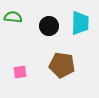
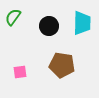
green semicircle: rotated 60 degrees counterclockwise
cyan trapezoid: moved 2 px right
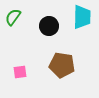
cyan trapezoid: moved 6 px up
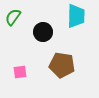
cyan trapezoid: moved 6 px left, 1 px up
black circle: moved 6 px left, 6 px down
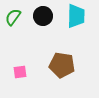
black circle: moved 16 px up
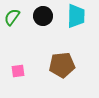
green semicircle: moved 1 px left
brown pentagon: rotated 15 degrees counterclockwise
pink square: moved 2 px left, 1 px up
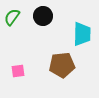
cyan trapezoid: moved 6 px right, 18 px down
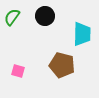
black circle: moved 2 px right
brown pentagon: rotated 20 degrees clockwise
pink square: rotated 24 degrees clockwise
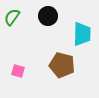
black circle: moved 3 px right
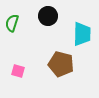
green semicircle: moved 6 px down; rotated 18 degrees counterclockwise
brown pentagon: moved 1 px left, 1 px up
